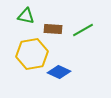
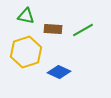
yellow hexagon: moved 6 px left, 2 px up; rotated 8 degrees counterclockwise
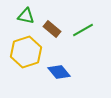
brown rectangle: moved 1 px left; rotated 36 degrees clockwise
blue diamond: rotated 25 degrees clockwise
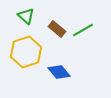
green triangle: rotated 30 degrees clockwise
brown rectangle: moved 5 px right
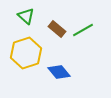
yellow hexagon: moved 1 px down
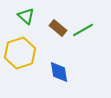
brown rectangle: moved 1 px right, 1 px up
yellow hexagon: moved 6 px left
blue diamond: rotated 30 degrees clockwise
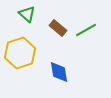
green triangle: moved 1 px right, 2 px up
green line: moved 3 px right
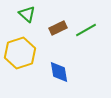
brown rectangle: rotated 66 degrees counterclockwise
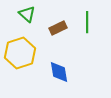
green line: moved 1 px right, 8 px up; rotated 60 degrees counterclockwise
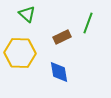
green line: moved 1 px right, 1 px down; rotated 20 degrees clockwise
brown rectangle: moved 4 px right, 9 px down
yellow hexagon: rotated 20 degrees clockwise
